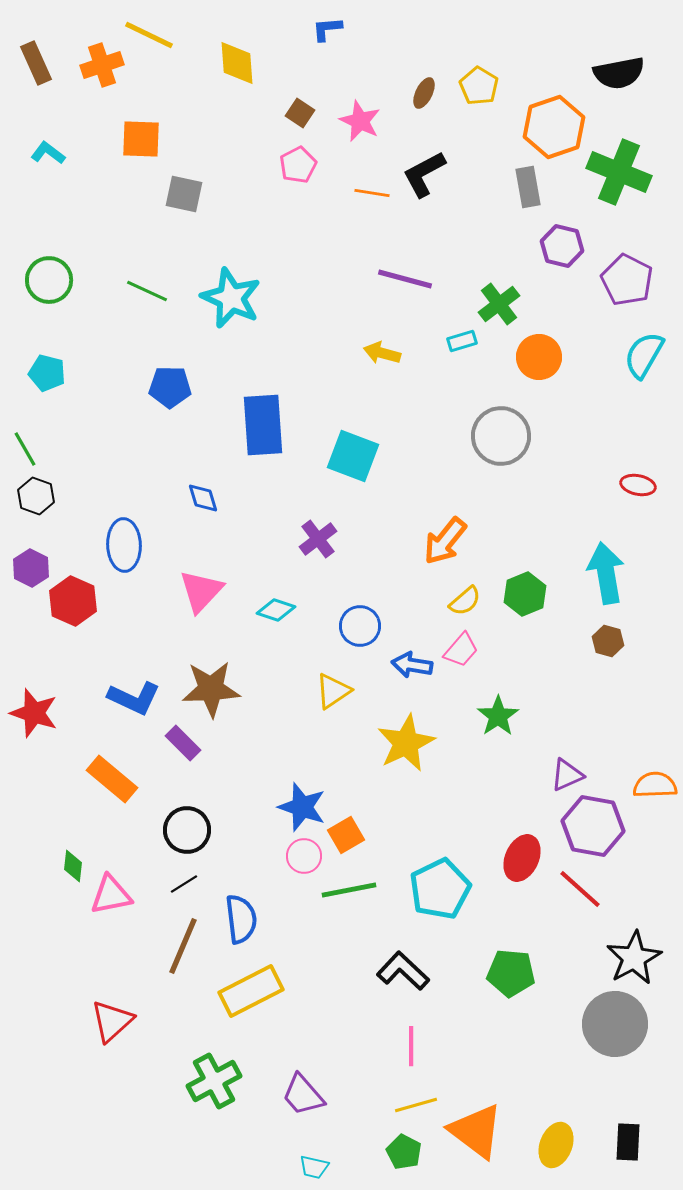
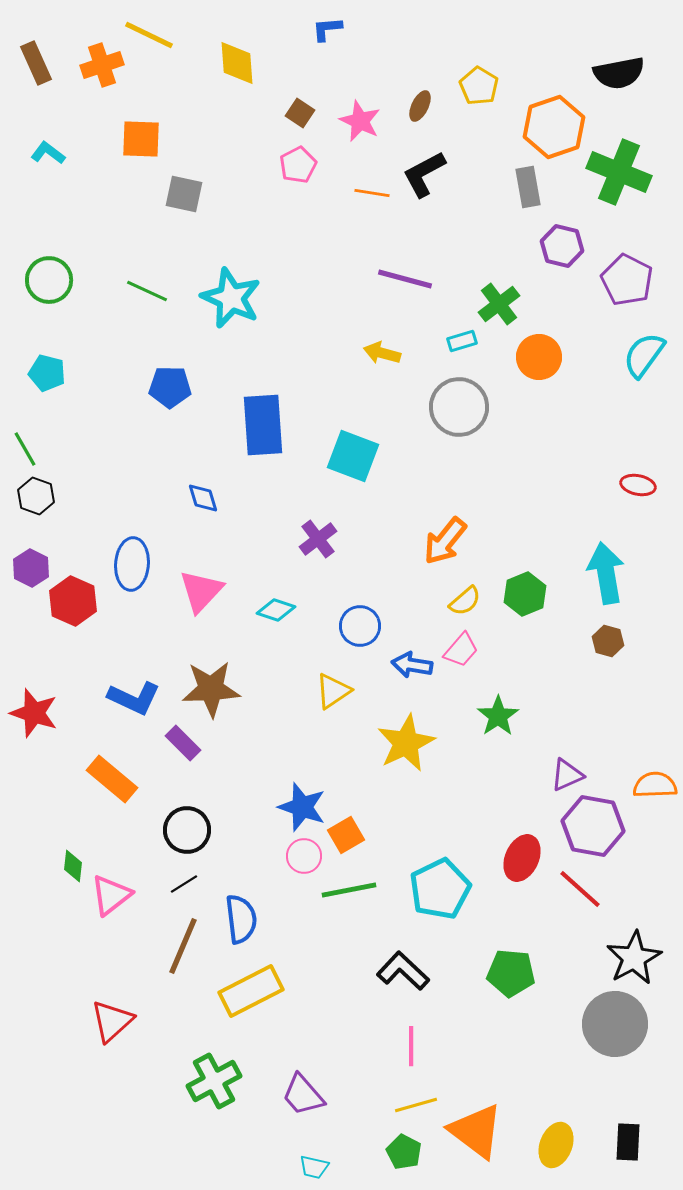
brown ellipse at (424, 93): moved 4 px left, 13 px down
cyan semicircle at (644, 355): rotated 6 degrees clockwise
gray circle at (501, 436): moved 42 px left, 29 px up
blue ellipse at (124, 545): moved 8 px right, 19 px down; rotated 6 degrees clockwise
pink triangle at (111, 895): rotated 27 degrees counterclockwise
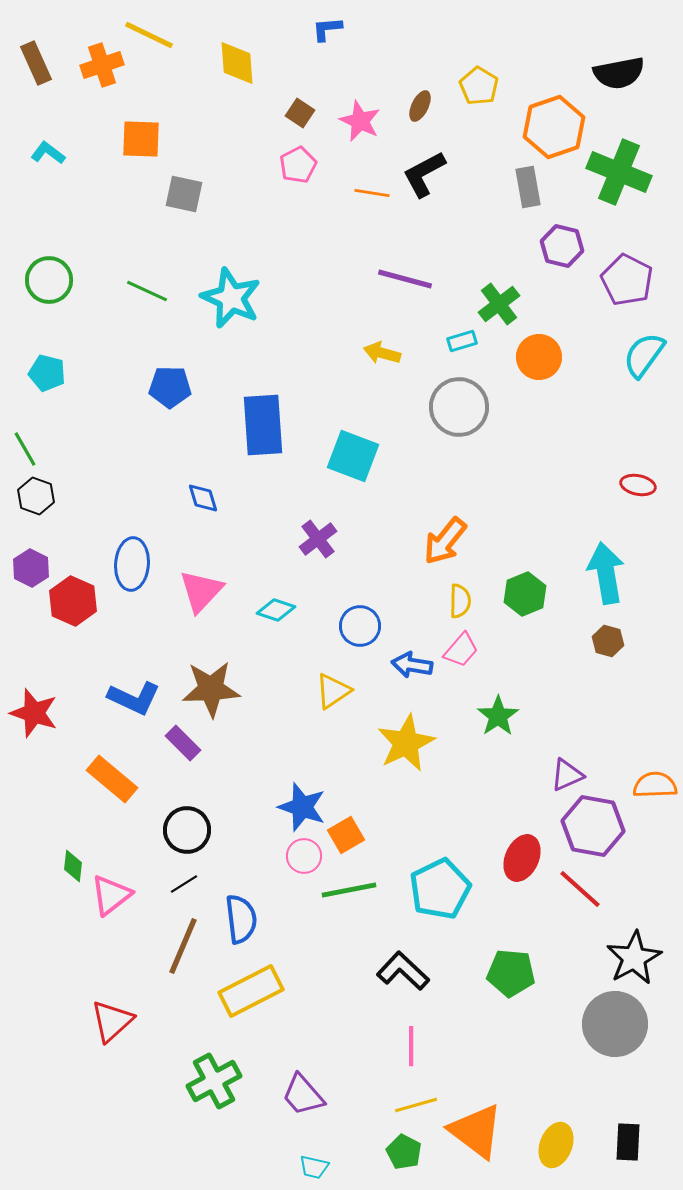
yellow semicircle at (465, 601): moved 5 px left; rotated 48 degrees counterclockwise
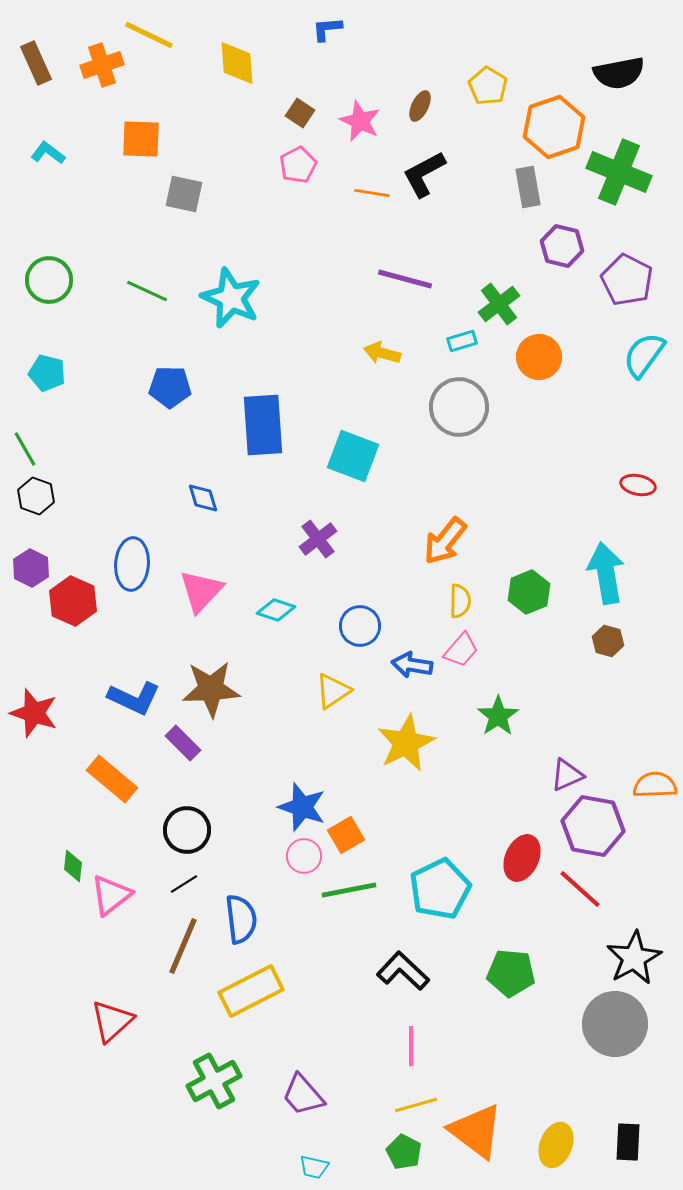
yellow pentagon at (479, 86): moved 9 px right
green hexagon at (525, 594): moved 4 px right, 2 px up
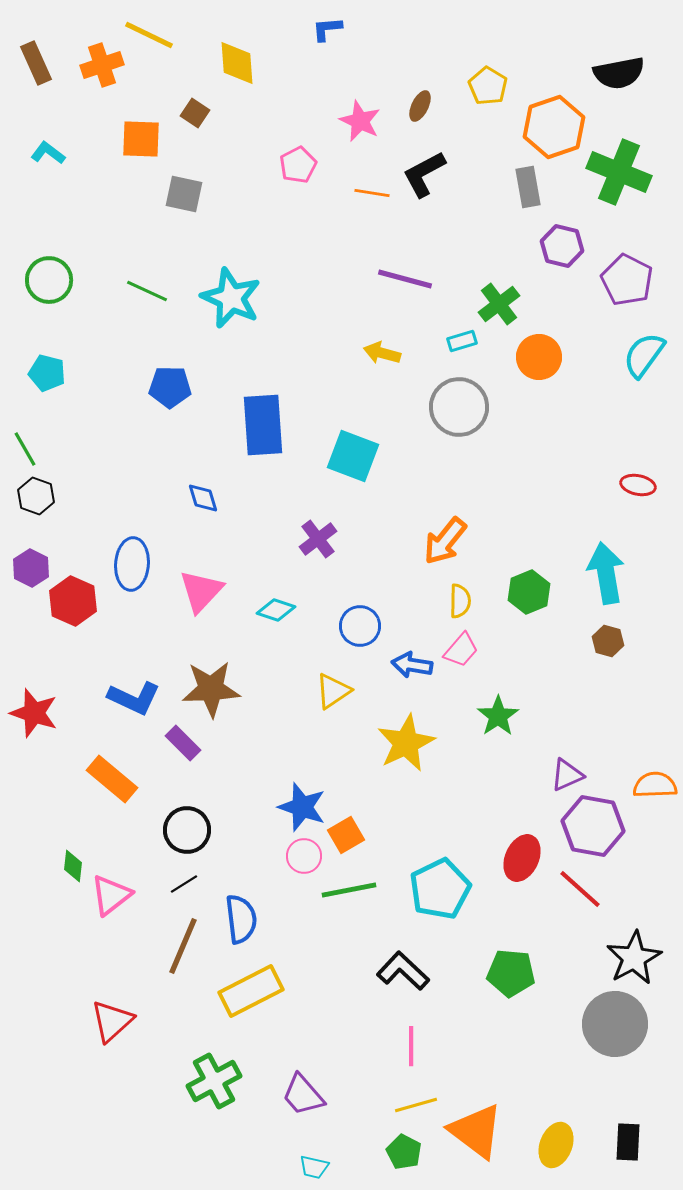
brown square at (300, 113): moved 105 px left
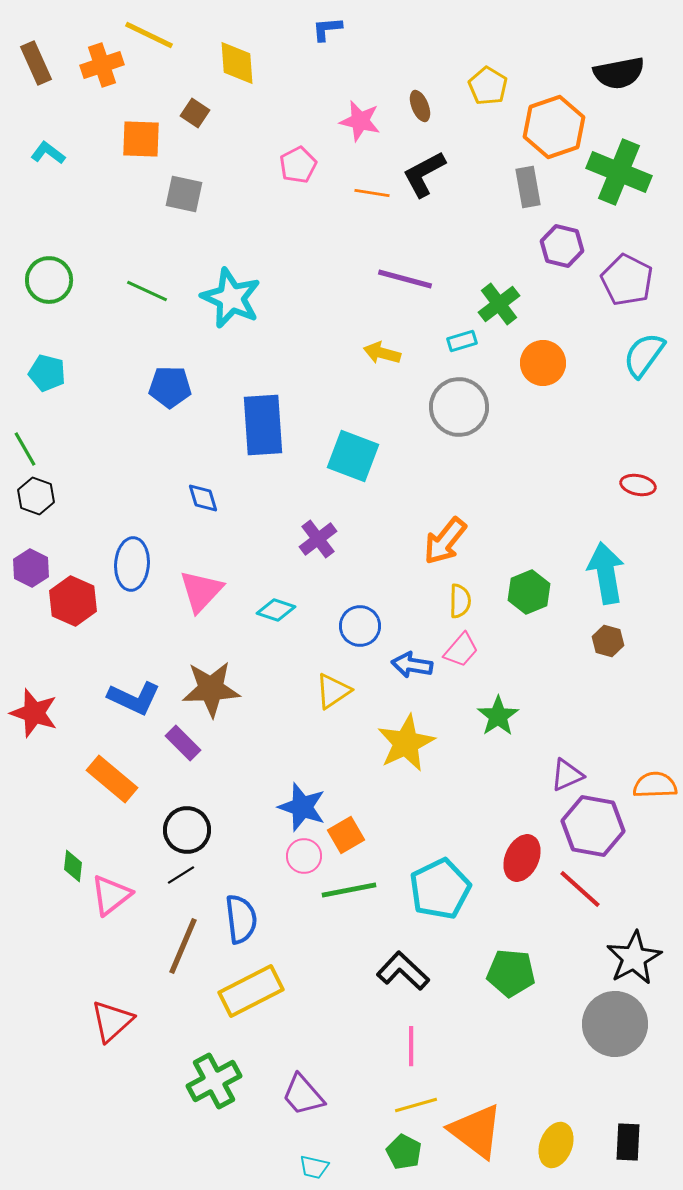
brown ellipse at (420, 106): rotated 48 degrees counterclockwise
pink star at (360, 121): rotated 12 degrees counterclockwise
orange circle at (539, 357): moved 4 px right, 6 px down
black line at (184, 884): moved 3 px left, 9 px up
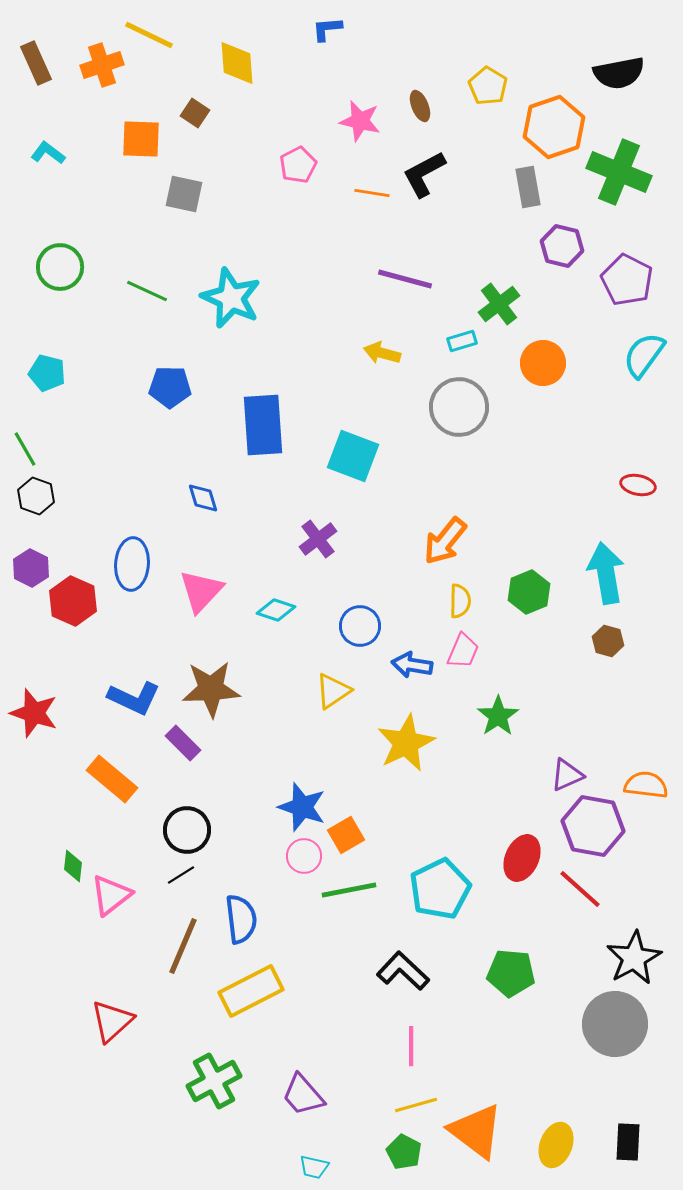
green circle at (49, 280): moved 11 px right, 13 px up
pink trapezoid at (461, 650): moved 2 px right, 1 px down; rotated 18 degrees counterclockwise
orange semicircle at (655, 785): moved 9 px left; rotated 9 degrees clockwise
